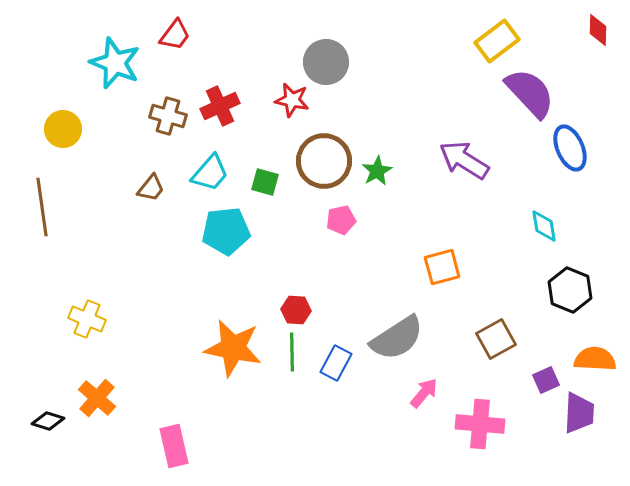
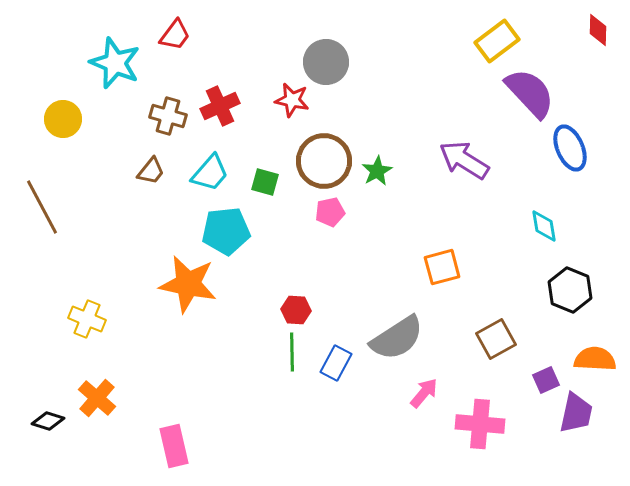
yellow circle: moved 10 px up
brown trapezoid: moved 17 px up
brown line: rotated 20 degrees counterclockwise
pink pentagon: moved 11 px left, 8 px up
orange star: moved 45 px left, 64 px up
purple trapezoid: moved 3 px left; rotated 9 degrees clockwise
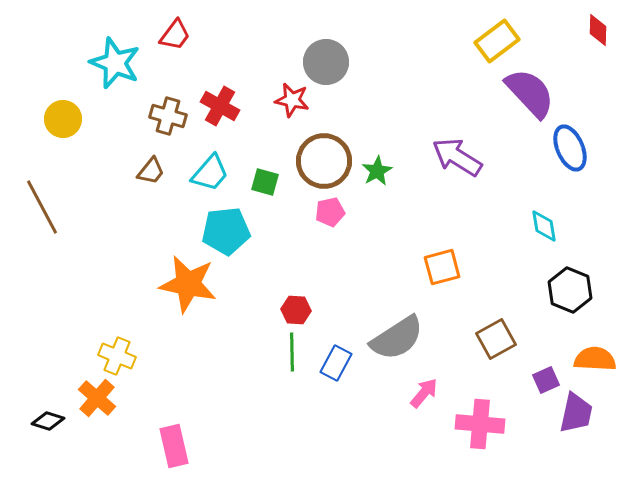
red cross: rotated 36 degrees counterclockwise
purple arrow: moved 7 px left, 3 px up
yellow cross: moved 30 px right, 37 px down
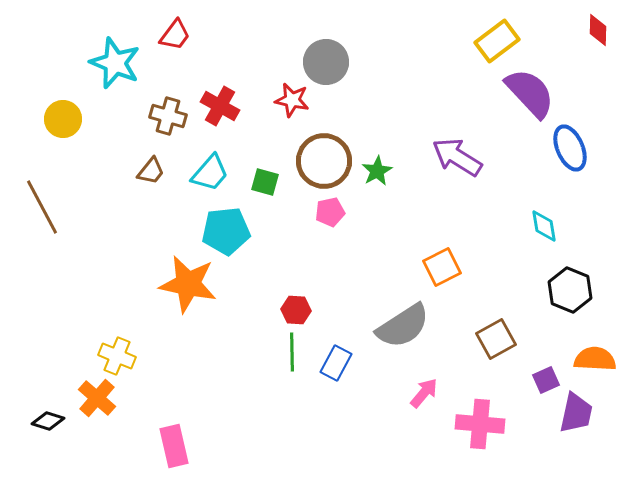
orange square: rotated 12 degrees counterclockwise
gray semicircle: moved 6 px right, 12 px up
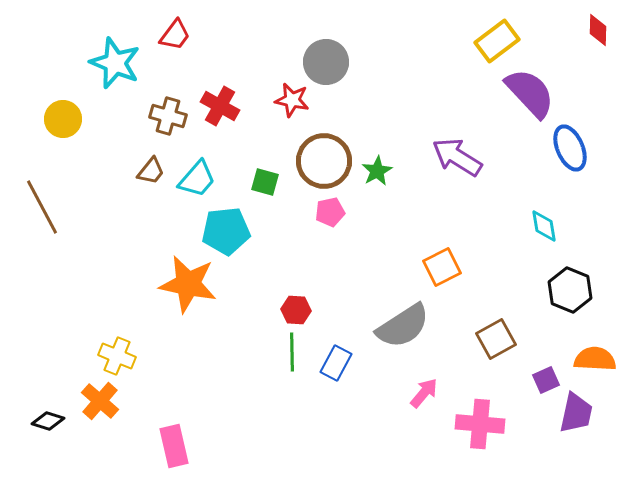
cyan trapezoid: moved 13 px left, 6 px down
orange cross: moved 3 px right, 3 px down
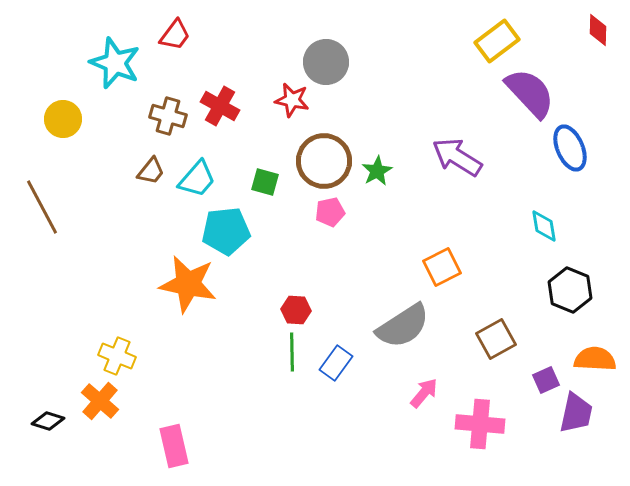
blue rectangle: rotated 8 degrees clockwise
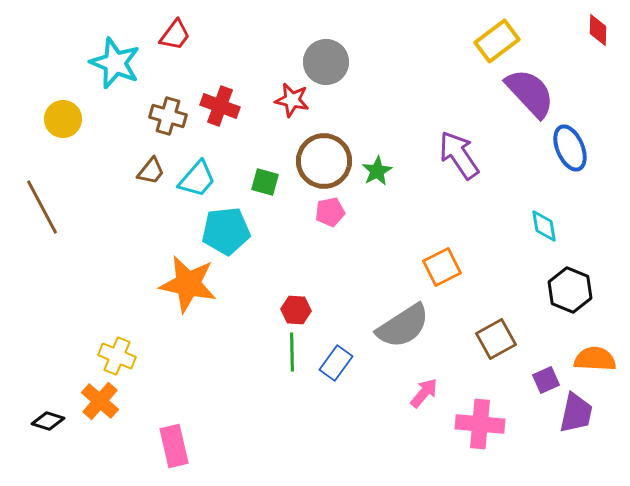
red cross: rotated 9 degrees counterclockwise
purple arrow: moved 2 px right, 2 px up; rotated 24 degrees clockwise
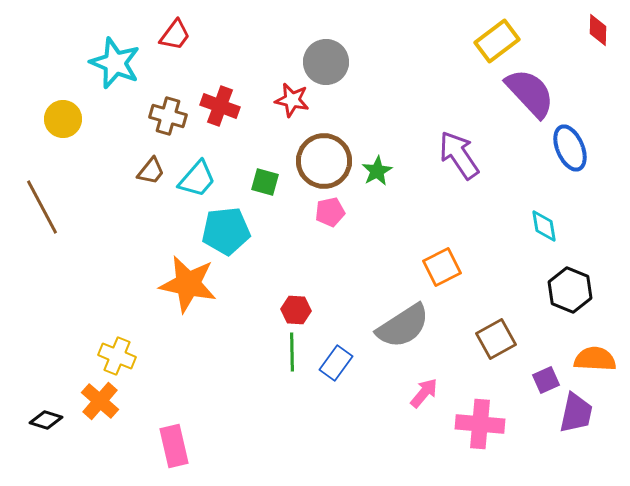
black diamond: moved 2 px left, 1 px up
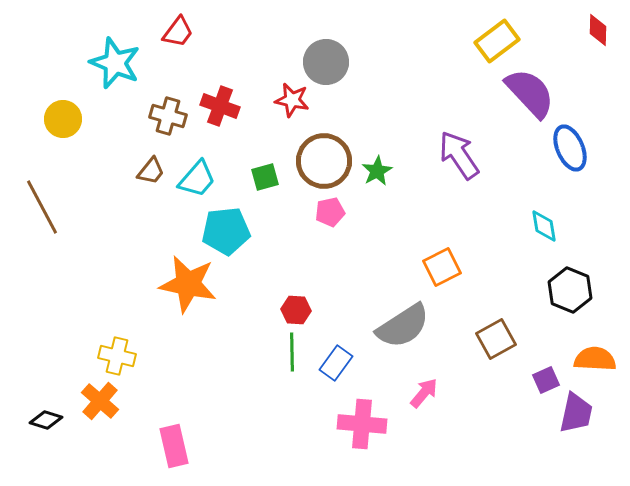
red trapezoid: moved 3 px right, 3 px up
green square: moved 5 px up; rotated 32 degrees counterclockwise
yellow cross: rotated 9 degrees counterclockwise
pink cross: moved 118 px left
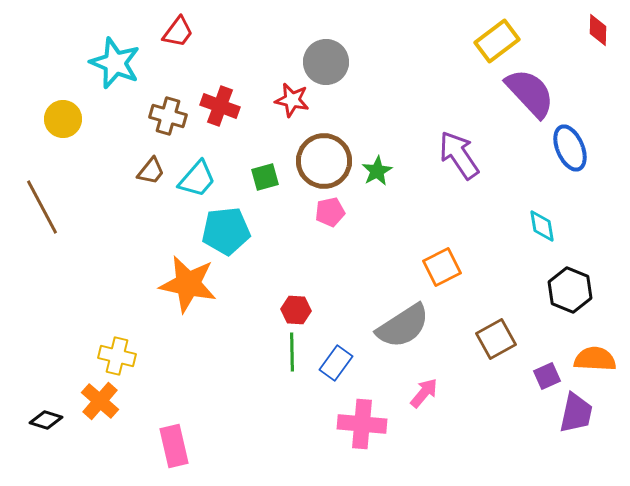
cyan diamond: moved 2 px left
purple square: moved 1 px right, 4 px up
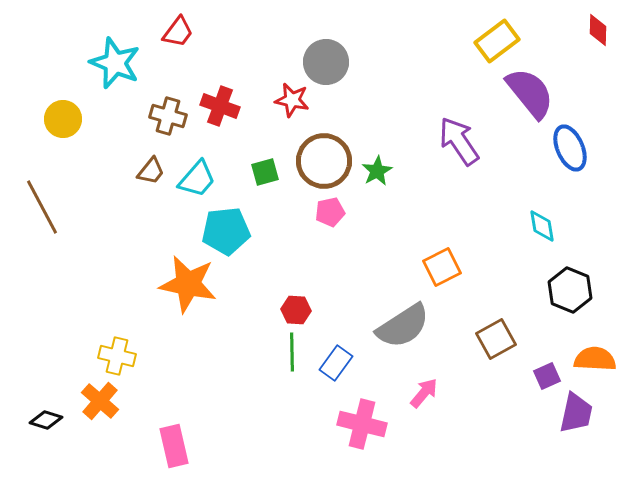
purple semicircle: rotated 4 degrees clockwise
purple arrow: moved 14 px up
green square: moved 5 px up
pink cross: rotated 9 degrees clockwise
